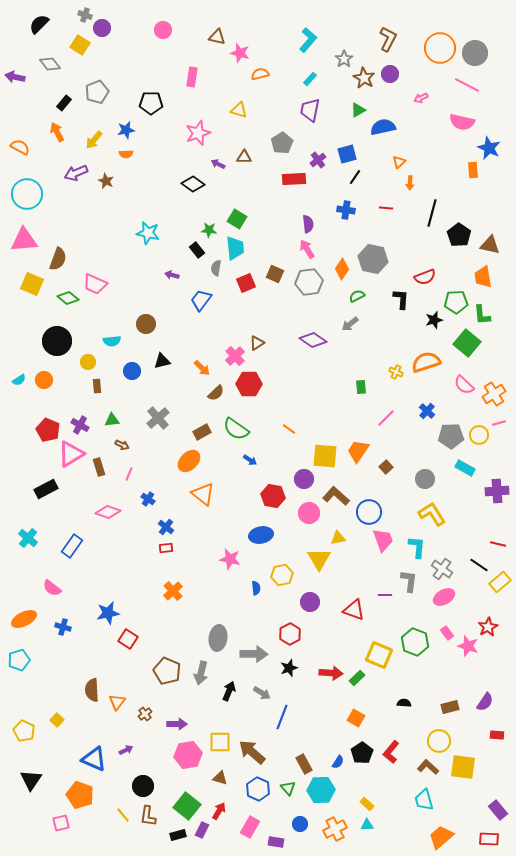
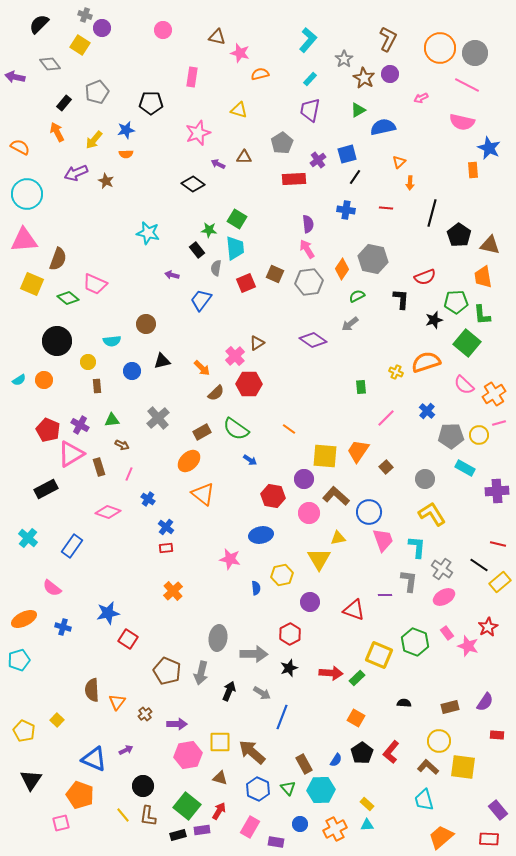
blue semicircle at (338, 762): moved 2 px left, 2 px up
purple rectangle at (202, 830): rotated 56 degrees clockwise
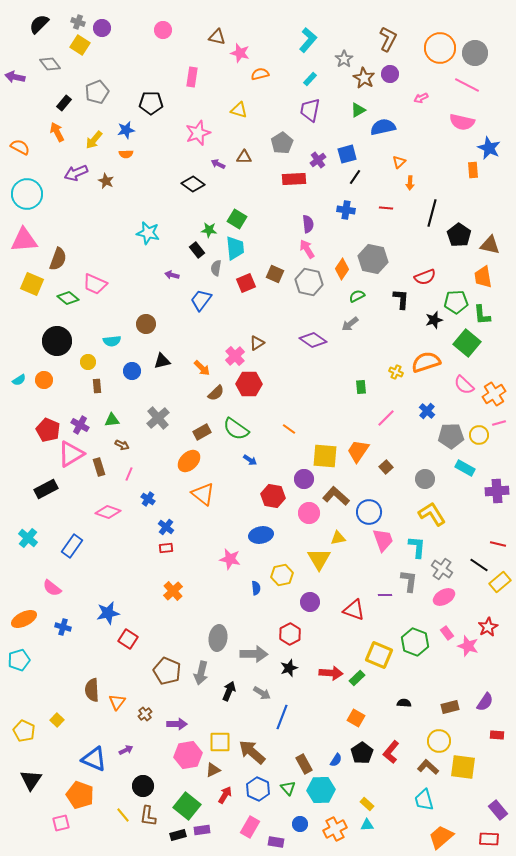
gray cross at (85, 15): moved 7 px left, 7 px down
gray hexagon at (309, 282): rotated 20 degrees clockwise
brown triangle at (220, 778): moved 7 px left, 8 px up; rotated 42 degrees counterclockwise
red arrow at (219, 811): moved 6 px right, 16 px up
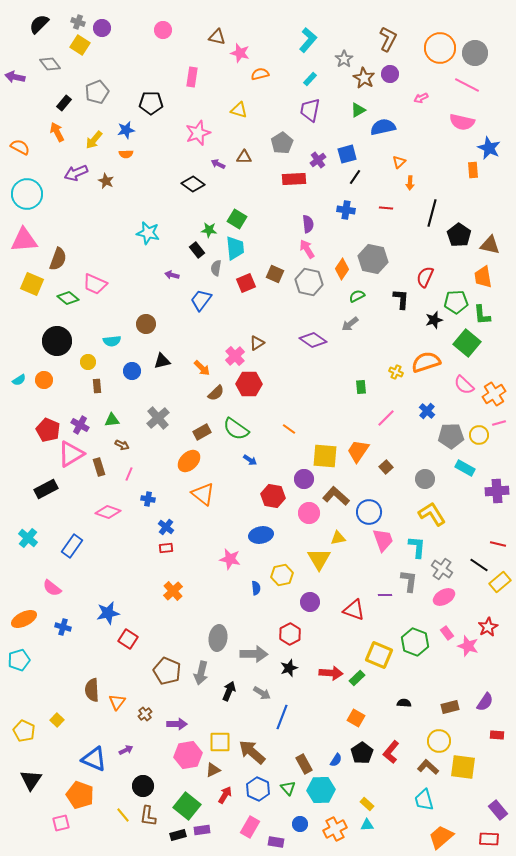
red semicircle at (425, 277): rotated 135 degrees clockwise
blue cross at (148, 499): rotated 24 degrees counterclockwise
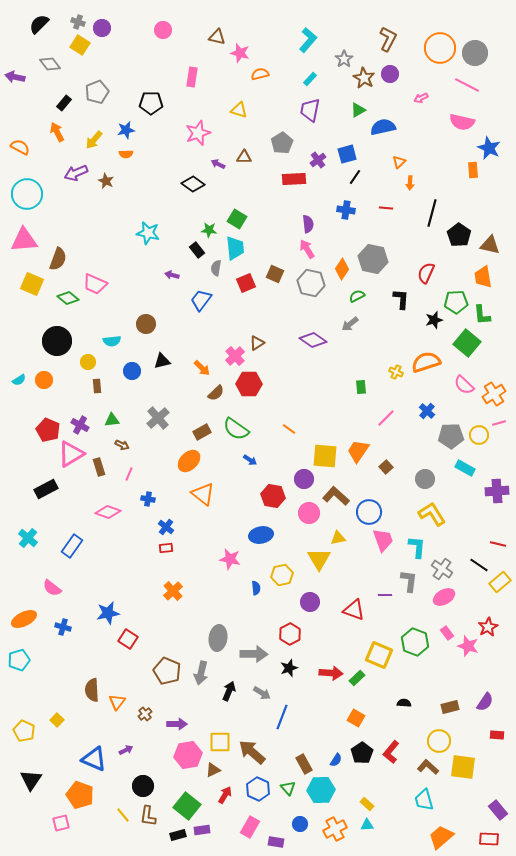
red semicircle at (425, 277): moved 1 px right, 4 px up
gray hexagon at (309, 282): moved 2 px right, 1 px down
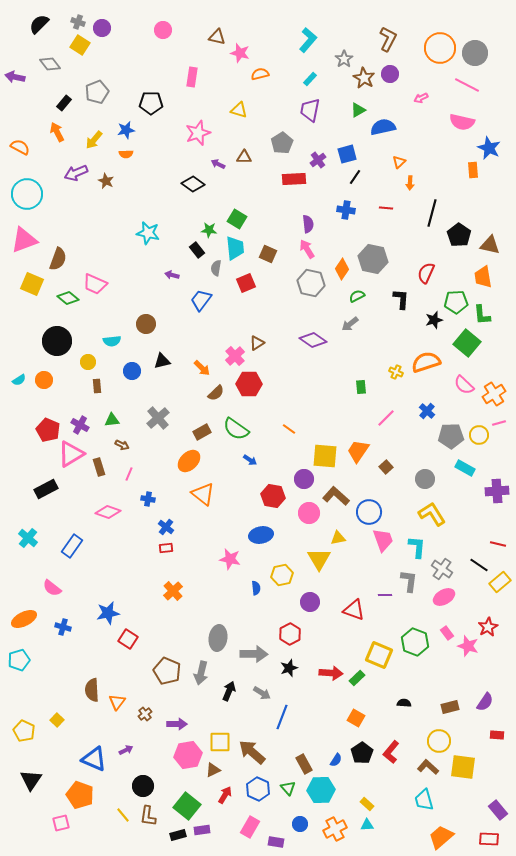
pink triangle at (24, 240): rotated 16 degrees counterclockwise
brown square at (275, 274): moved 7 px left, 20 px up
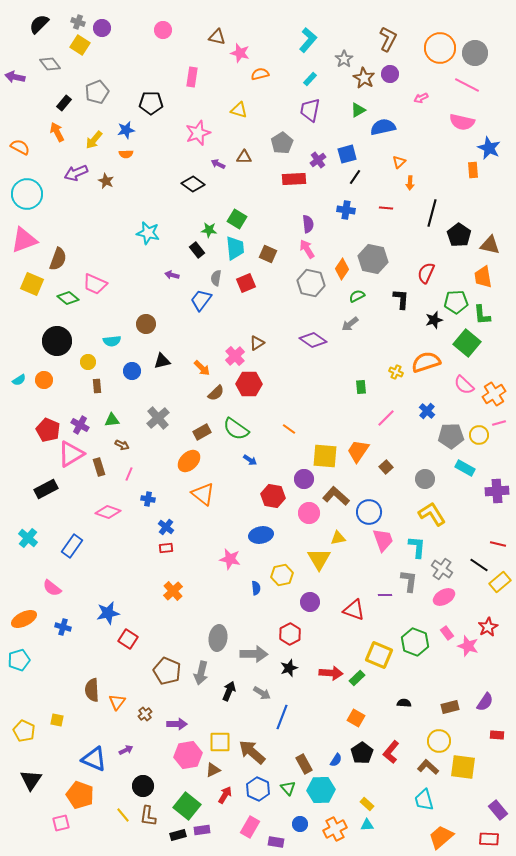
gray semicircle at (216, 268): moved 10 px down
yellow square at (57, 720): rotated 32 degrees counterclockwise
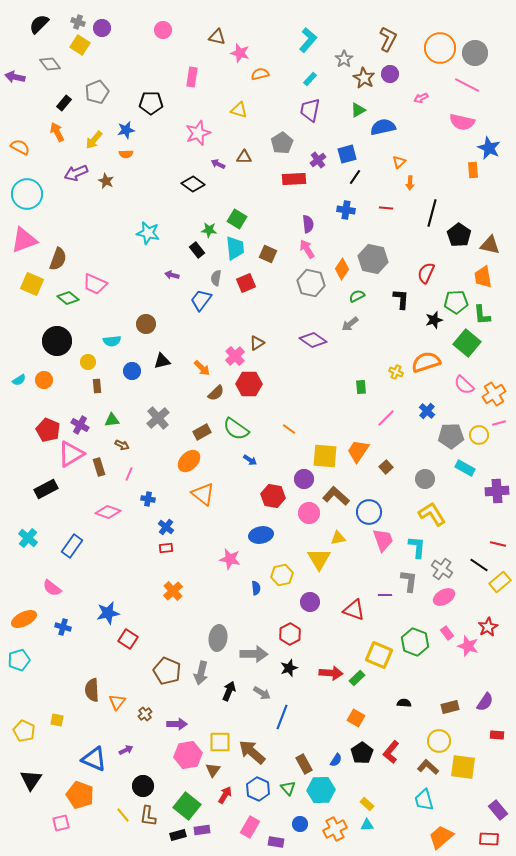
brown triangle at (213, 770): rotated 28 degrees counterclockwise
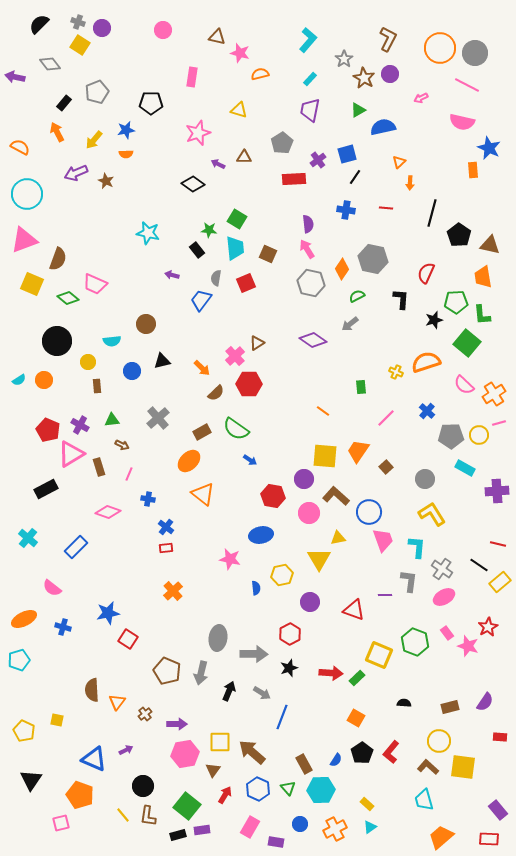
orange line at (289, 429): moved 34 px right, 18 px up
blue rectangle at (72, 546): moved 4 px right, 1 px down; rotated 10 degrees clockwise
red rectangle at (497, 735): moved 3 px right, 2 px down
pink hexagon at (188, 755): moved 3 px left, 1 px up
cyan triangle at (367, 825): moved 3 px right, 2 px down; rotated 32 degrees counterclockwise
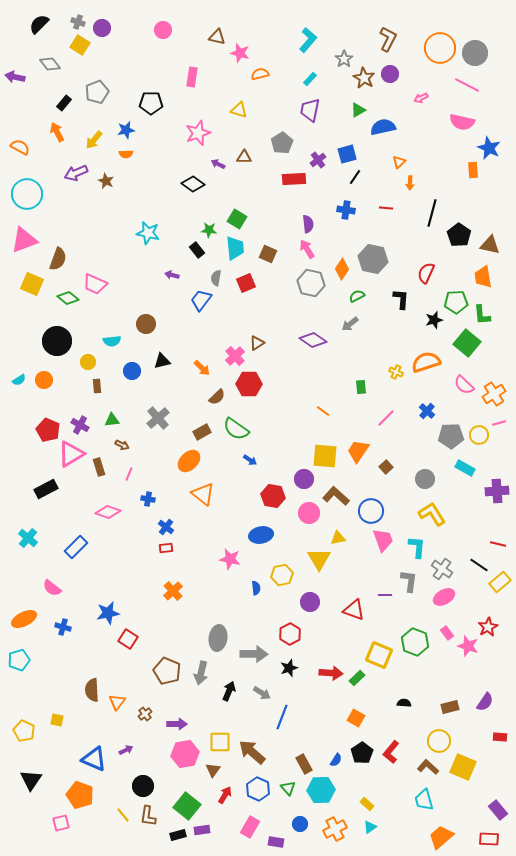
brown semicircle at (216, 393): moved 1 px right, 4 px down
blue circle at (369, 512): moved 2 px right, 1 px up
yellow square at (463, 767): rotated 16 degrees clockwise
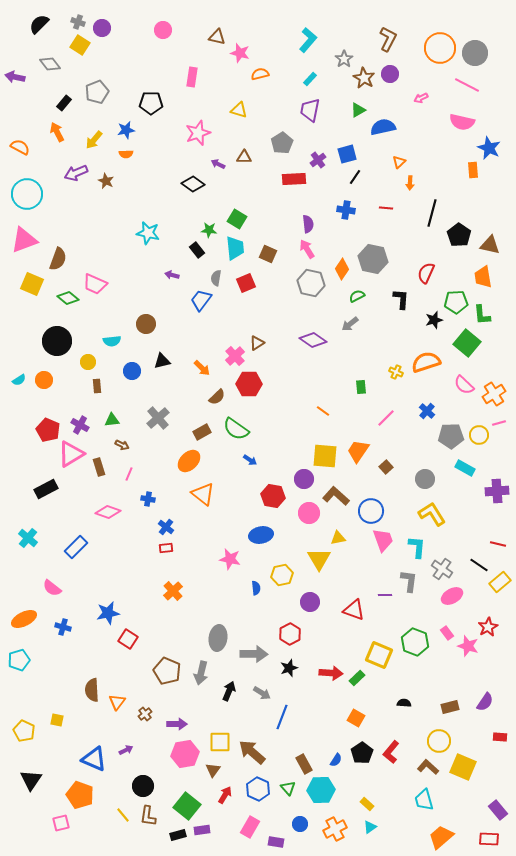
pink ellipse at (444, 597): moved 8 px right, 1 px up
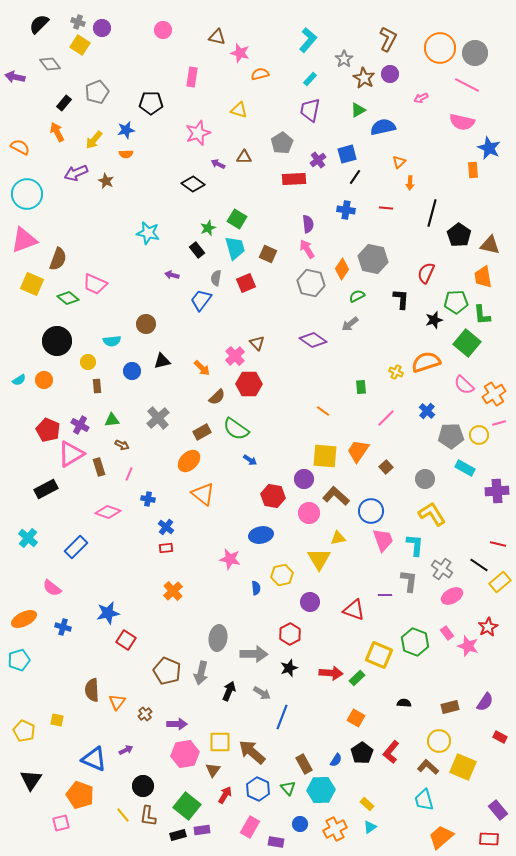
green star at (209, 230): moved 1 px left, 2 px up; rotated 28 degrees counterclockwise
cyan trapezoid at (235, 248): rotated 10 degrees counterclockwise
brown triangle at (257, 343): rotated 42 degrees counterclockwise
cyan L-shape at (417, 547): moved 2 px left, 2 px up
red square at (128, 639): moved 2 px left, 1 px down
red rectangle at (500, 737): rotated 24 degrees clockwise
